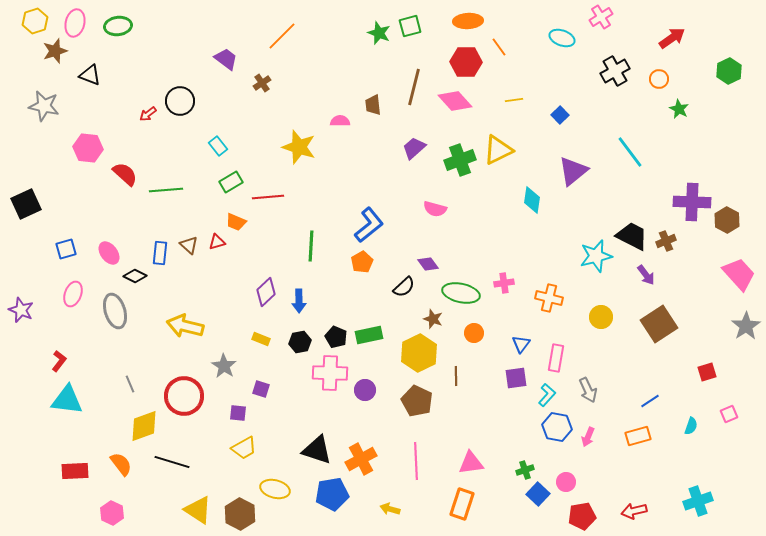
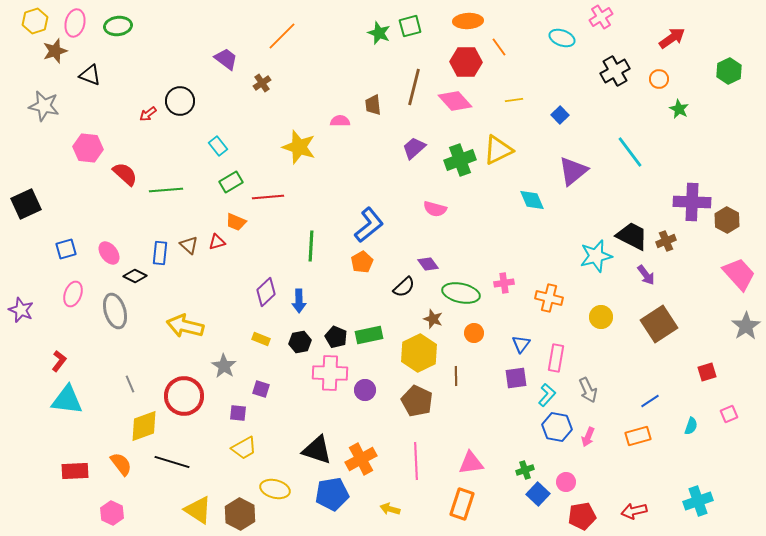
cyan diamond at (532, 200): rotated 32 degrees counterclockwise
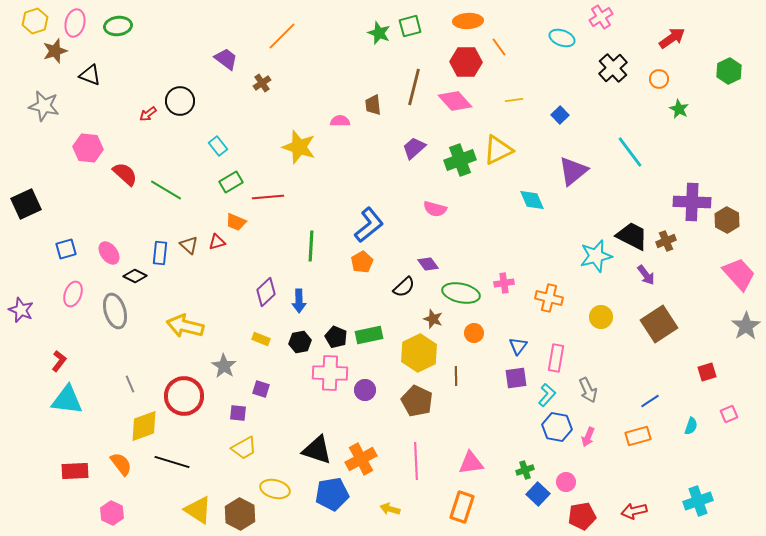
black cross at (615, 71): moved 2 px left, 3 px up; rotated 12 degrees counterclockwise
green line at (166, 190): rotated 36 degrees clockwise
blue triangle at (521, 344): moved 3 px left, 2 px down
orange rectangle at (462, 504): moved 3 px down
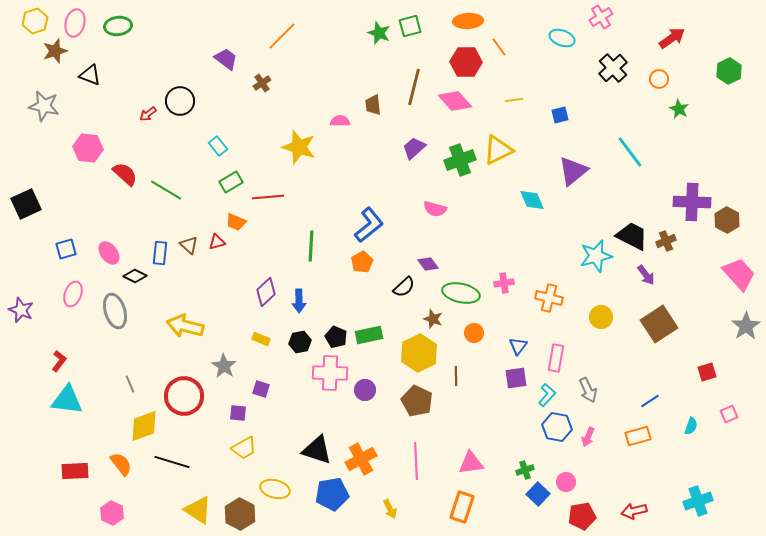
blue square at (560, 115): rotated 30 degrees clockwise
yellow arrow at (390, 509): rotated 132 degrees counterclockwise
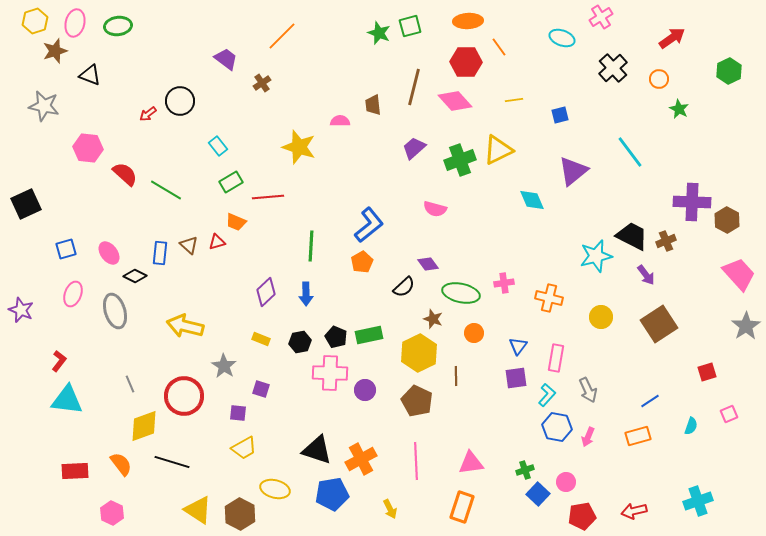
blue arrow at (299, 301): moved 7 px right, 7 px up
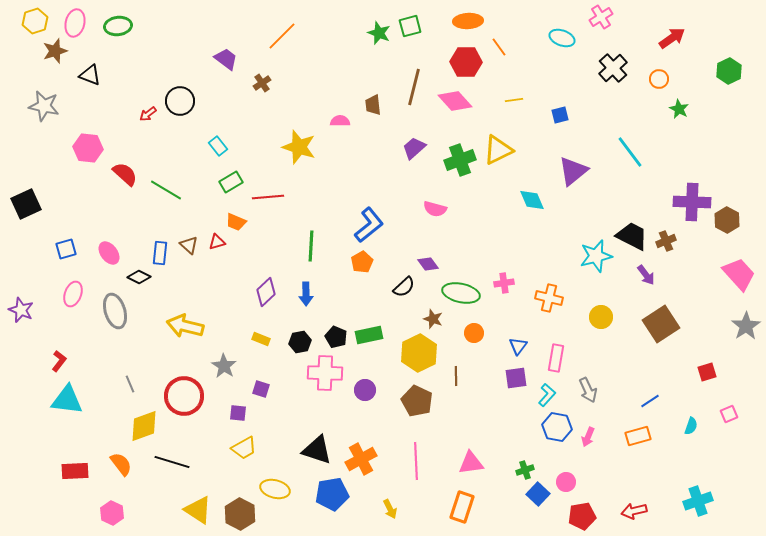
black diamond at (135, 276): moved 4 px right, 1 px down
brown square at (659, 324): moved 2 px right
pink cross at (330, 373): moved 5 px left
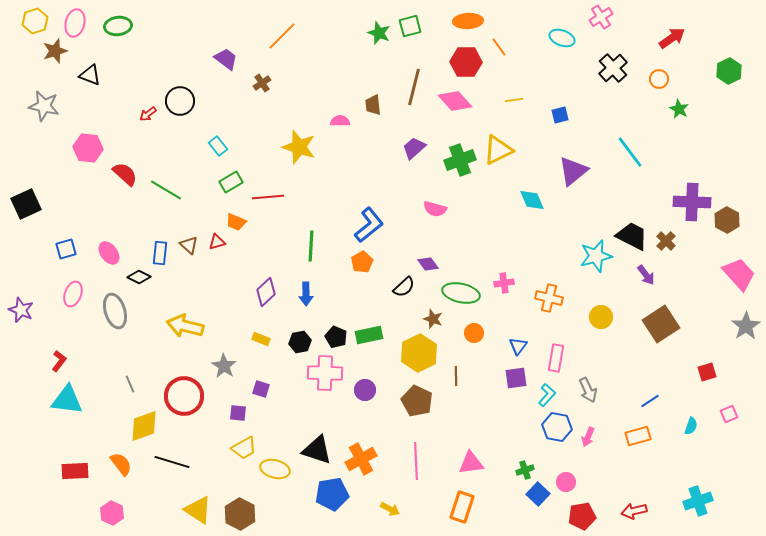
brown cross at (666, 241): rotated 24 degrees counterclockwise
yellow ellipse at (275, 489): moved 20 px up
yellow arrow at (390, 509): rotated 36 degrees counterclockwise
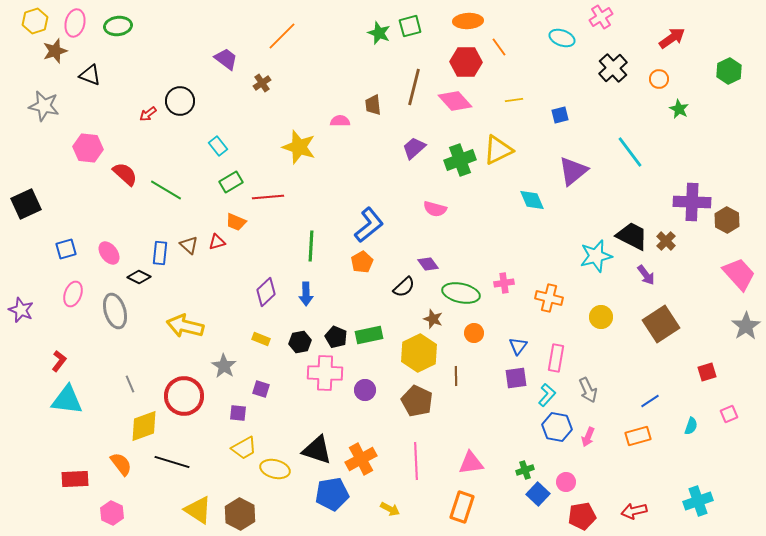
red rectangle at (75, 471): moved 8 px down
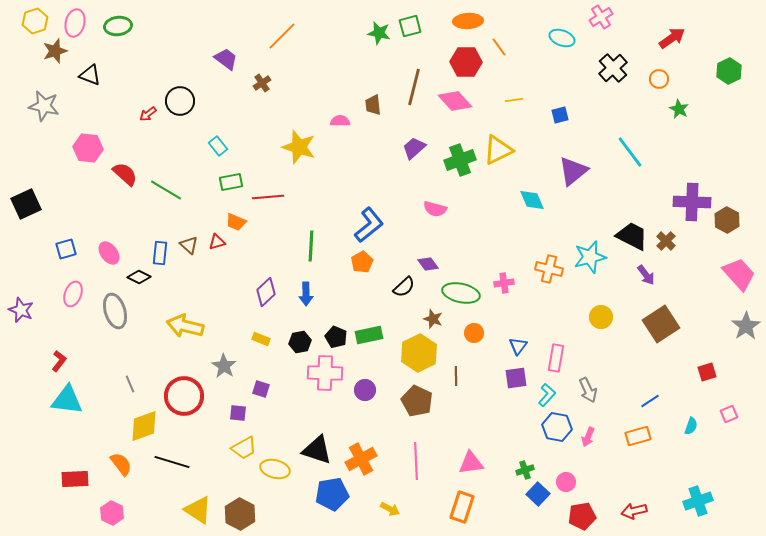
green star at (379, 33): rotated 10 degrees counterclockwise
green rectangle at (231, 182): rotated 20 degrees clockwise
cyan star at (596, 256): moved 6 px left, 1 px down
orange cross at (549, 298): moved 29 px up
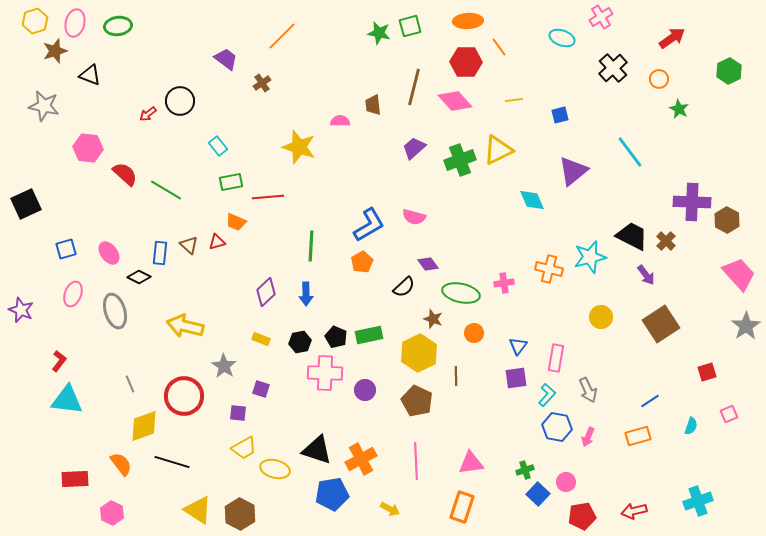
pink semicircle at (435, 209): moved 21 px left, 8 px down
blue L-shape at (369, 225): rotated 9 degrees clockwise
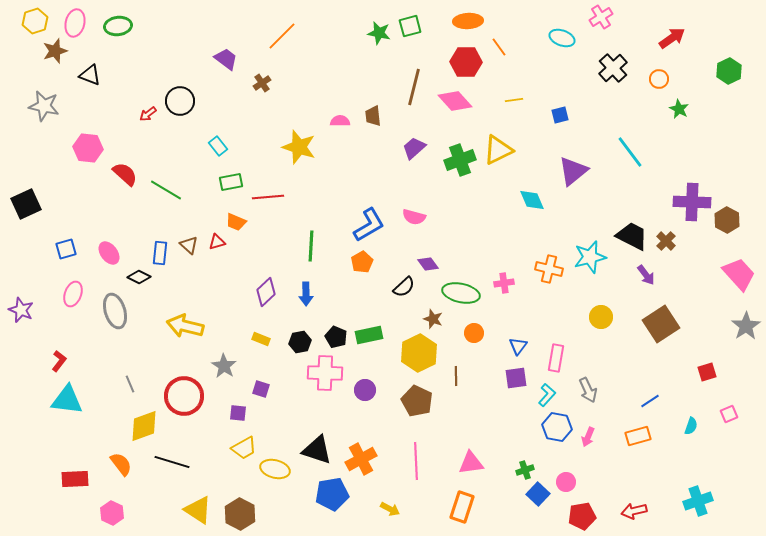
brown trapezoid at (373, 105): moved 11 px down
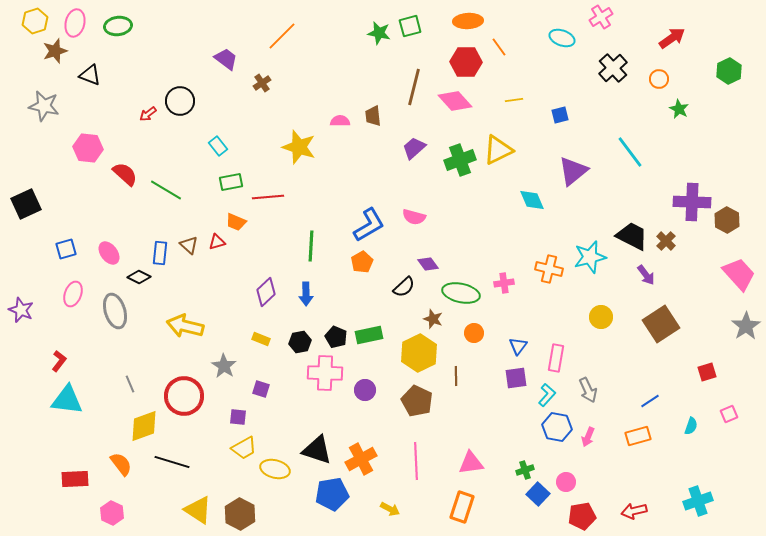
purple square at (238, 413): moved 4 px down
